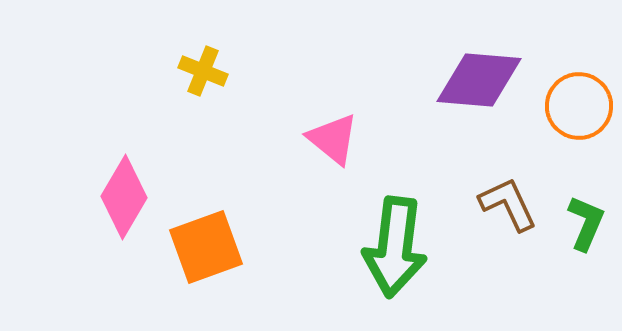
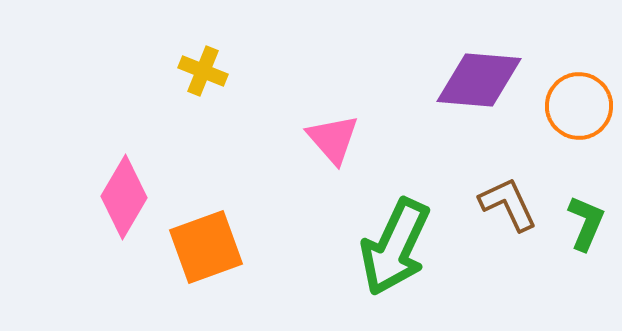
pink triangle: rotated 10 degrees clockwise
green arrow: rotated 18 degrees clockwise
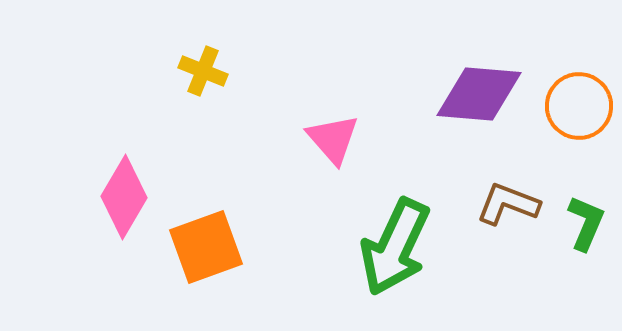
purple diamond: moved 14 px down
brown L-shape: rotated 44 degrees counterclockwise
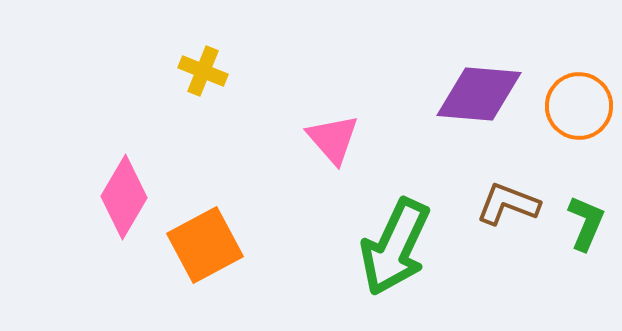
orange square: moved 1 px left, 2 px up; rotated 8 degrees counterclockwise
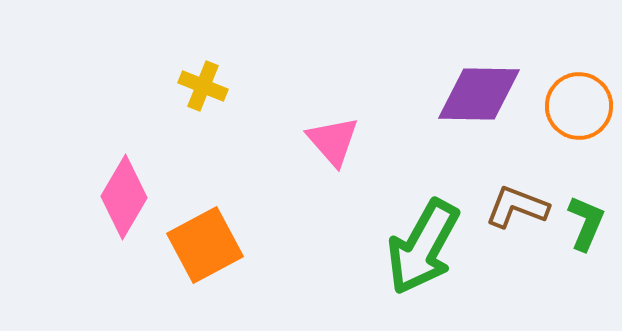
yellow cross: moved 15 px down
purple diamond: rotated 4 degrees counterclockwise
pink triangle: moved 2 px down
brown L-shape: moved 9 px right, 3 px down
green arrow: moved 28 px right; rotated 4 degrees clockwise
